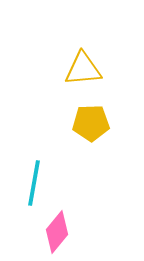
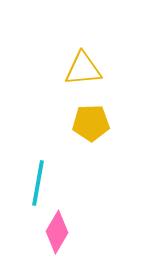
cyan line: moved 4 px right
pink diamond: rotated 9 degrees counterclockwise
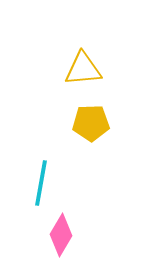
cyan line: moved 3 px right
pink diamond: moved 4 px right, 3 px down
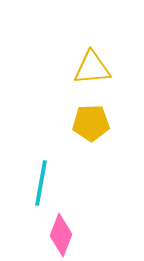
yellow triangle: moved 9 px right, 1 px up
pink diamond: rotated 9 degrees counterclockwise
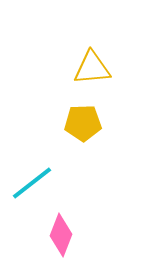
yellow pentagon: moved 8 px left
cyan line: moved 9 px left; rotated 42 degrees clockwise
